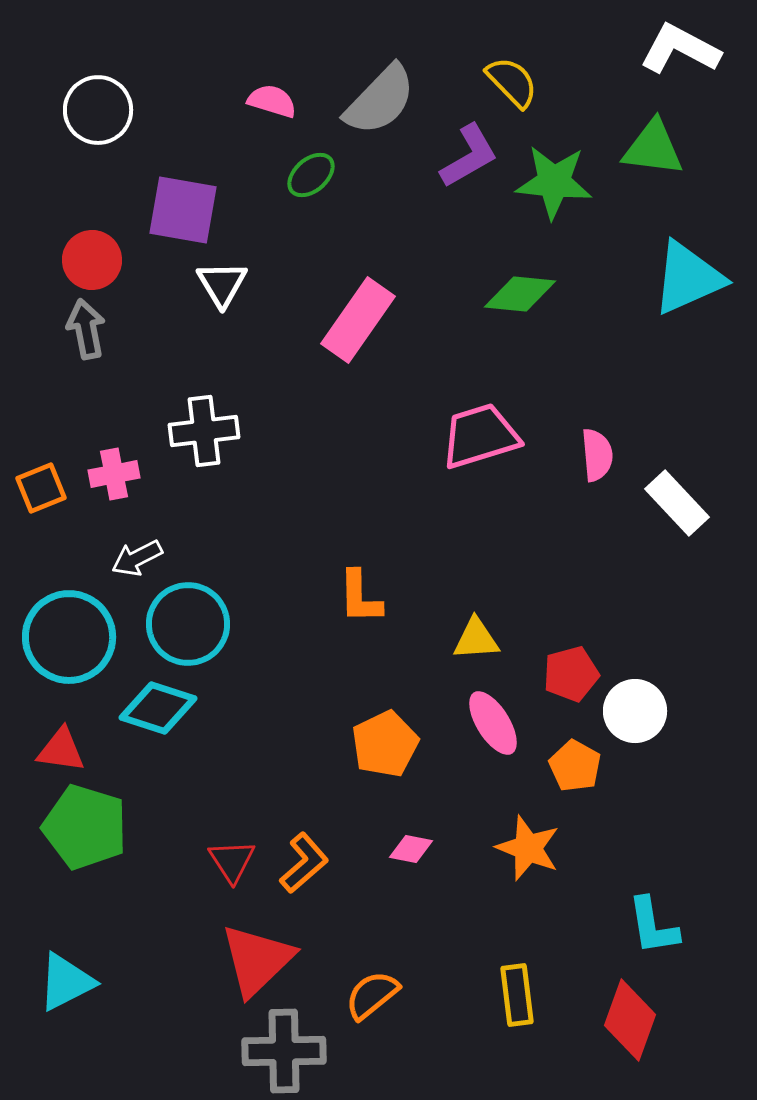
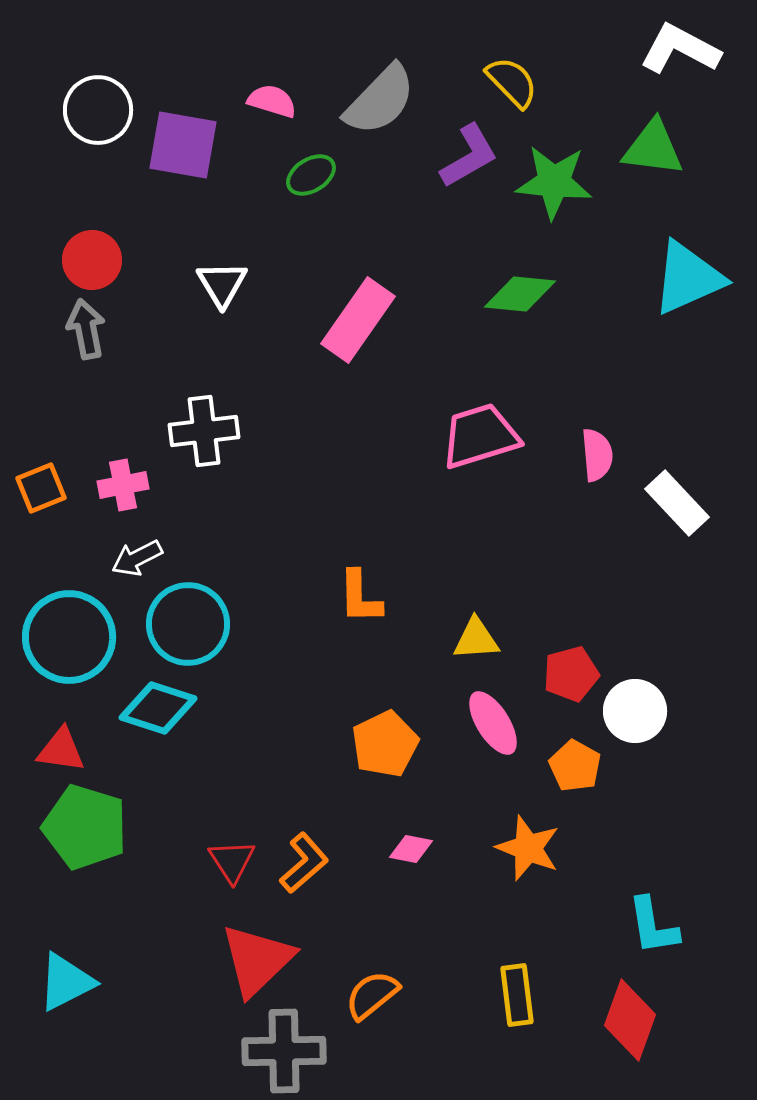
green ellipse at (311, 175): rotated 9 degrees clockwise
purple square at (183, 210): moved 65 px up
pink cross at (114, 474): moved 9 px right, 11 px down
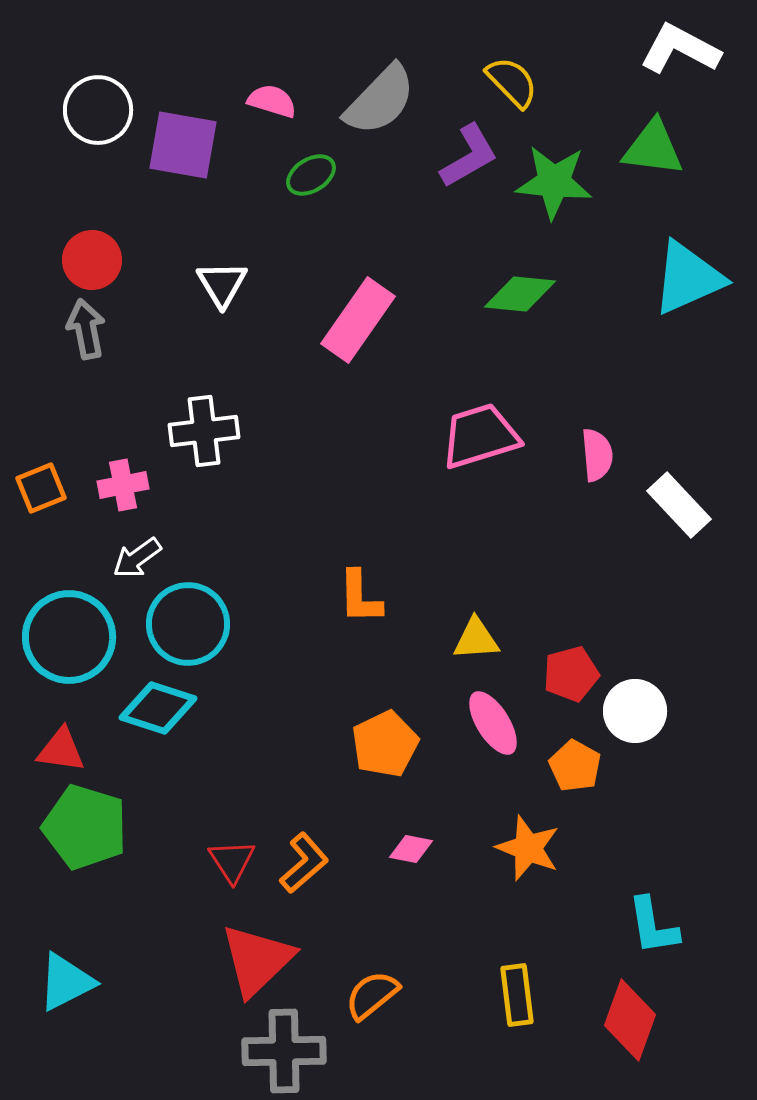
white rectangle at (677, 503): moved 2 px right, 2 px down
white arrow at (137, 558): rotated 9 degrees counterclockwise
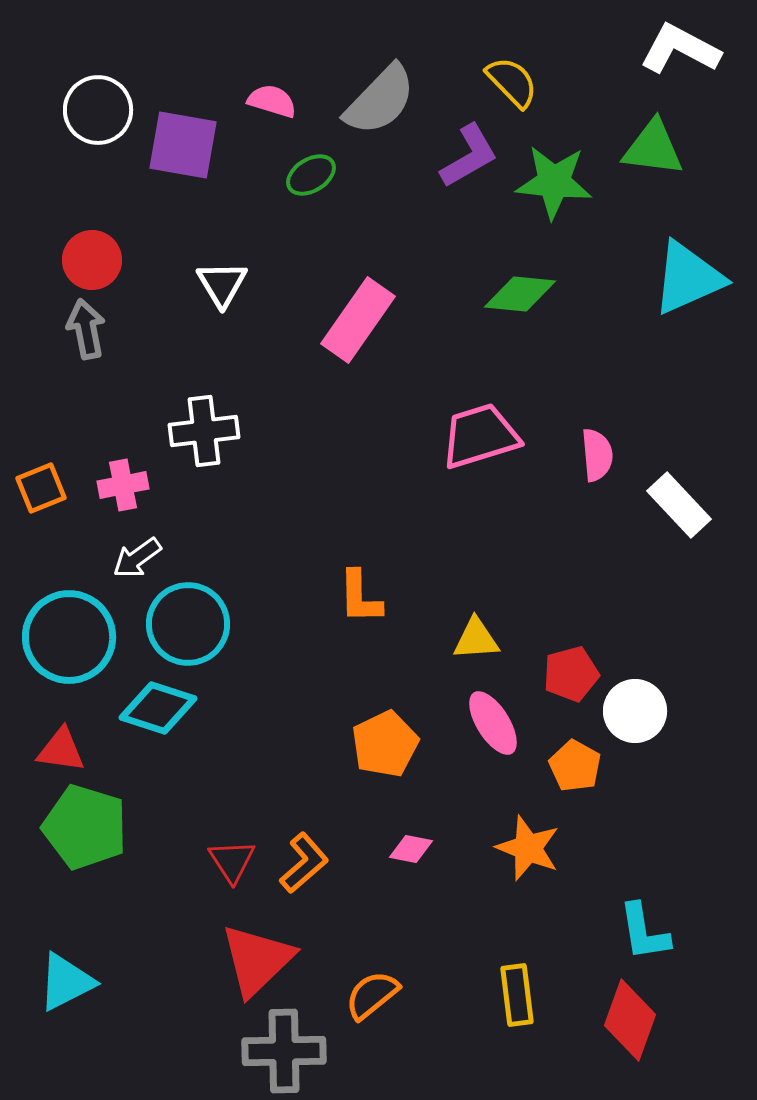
cyan L-shape at (653, 926): moved 9 px left, 6 px down
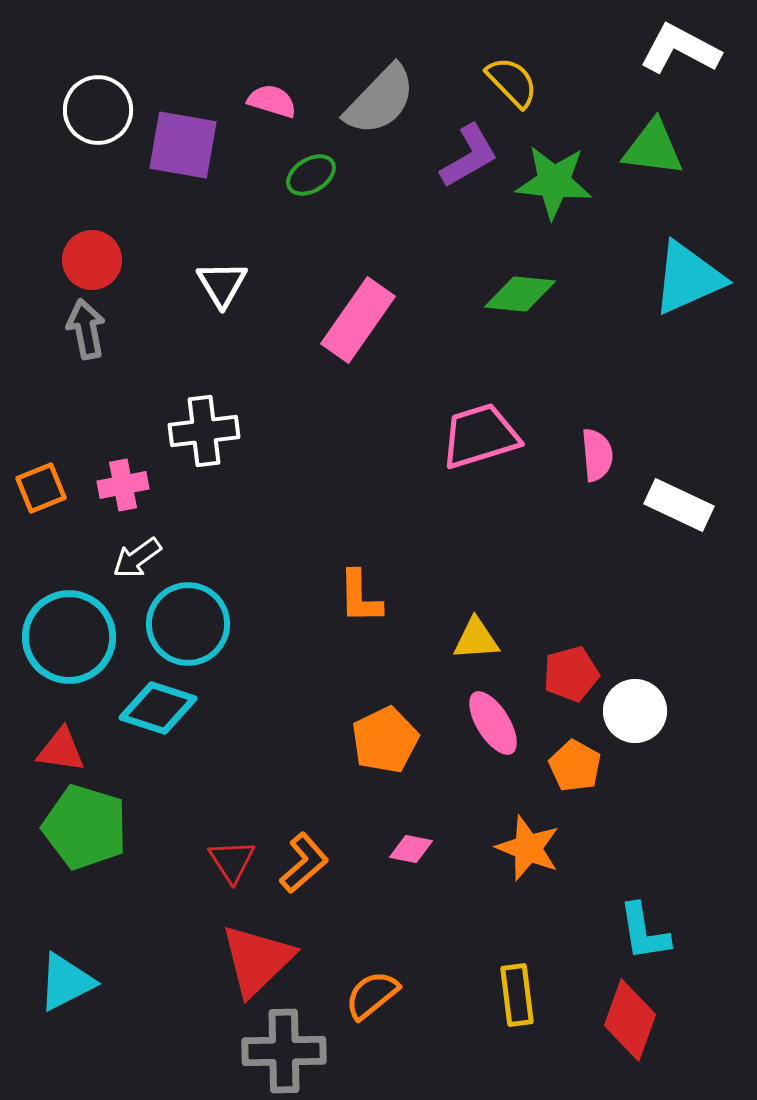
white rectangle at (679, 505): rotated 22 degrees counterclockwise
orange pentagon at (385, 744): moved 4 px up
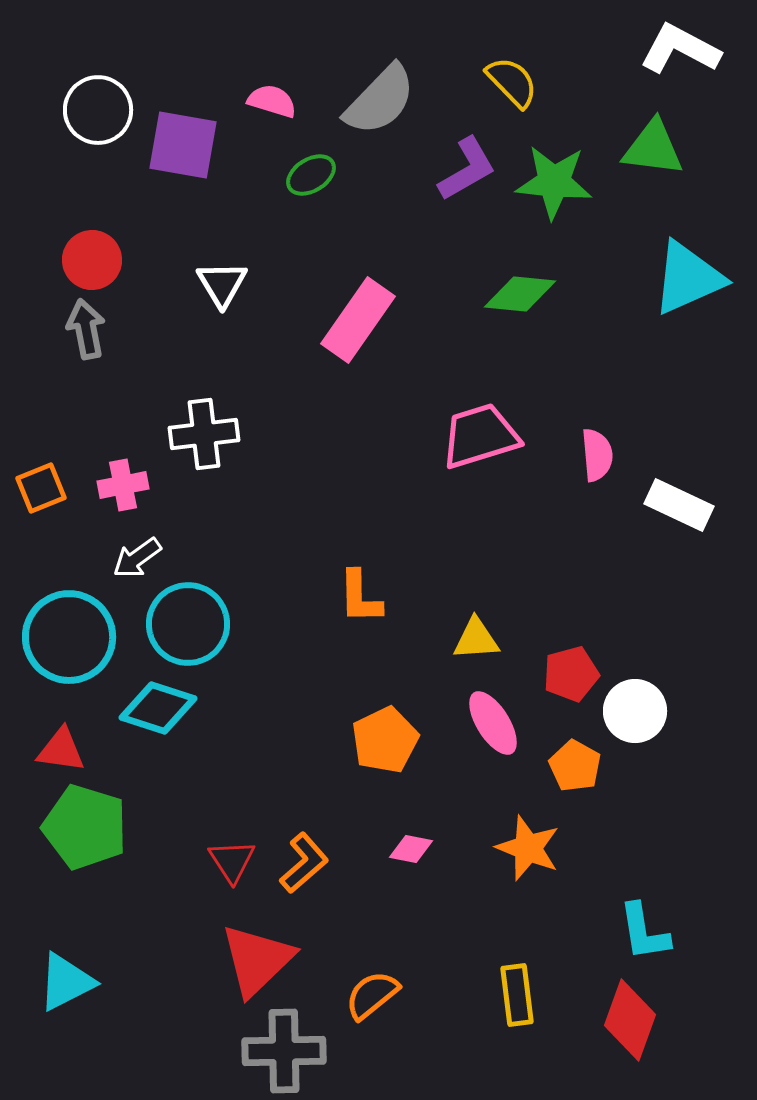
purple L-shape at (469, 156): moved 2 px left, 13 px down
white cross at (204, 431): moved 3 px down
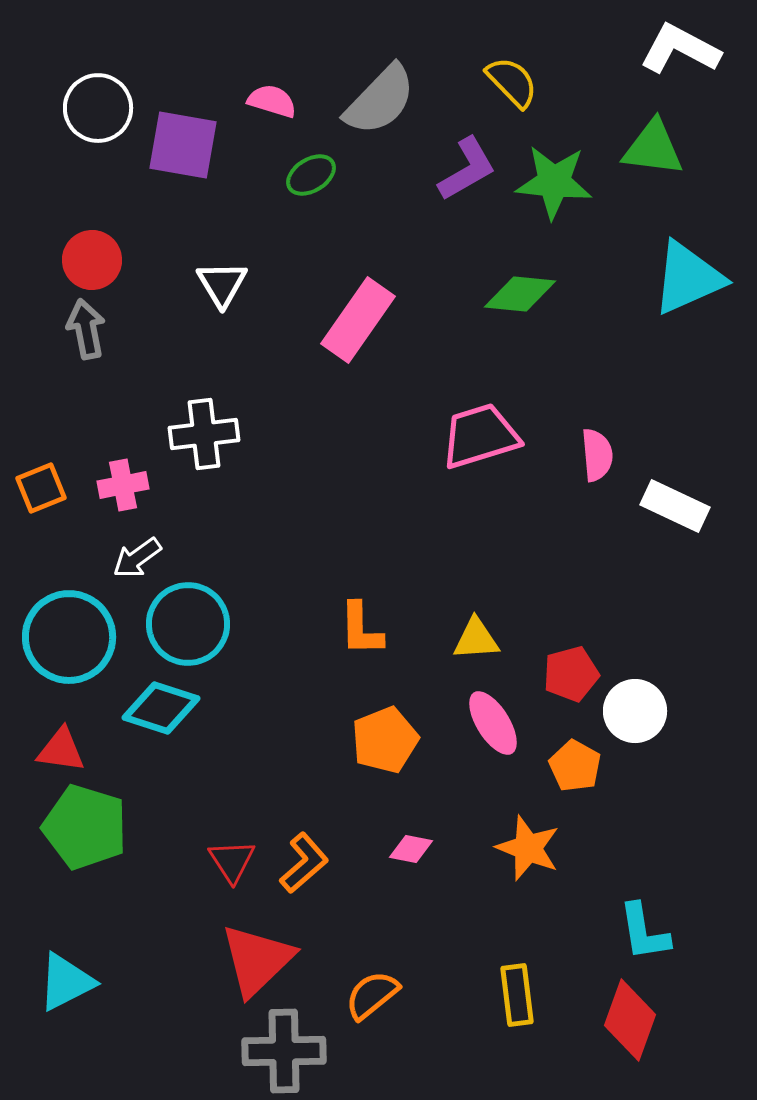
white circle at (98, 110): moved 2 px up
white rectangle at (679, 505): moved 4 px left, 1 px down
orange L-shape at (360, 597): moved 1 px right, 32 px down
cyan diamond at (158, 708): moved 3 px right
orange pentagon at (385, 740): rotated 4 degrees clockwise
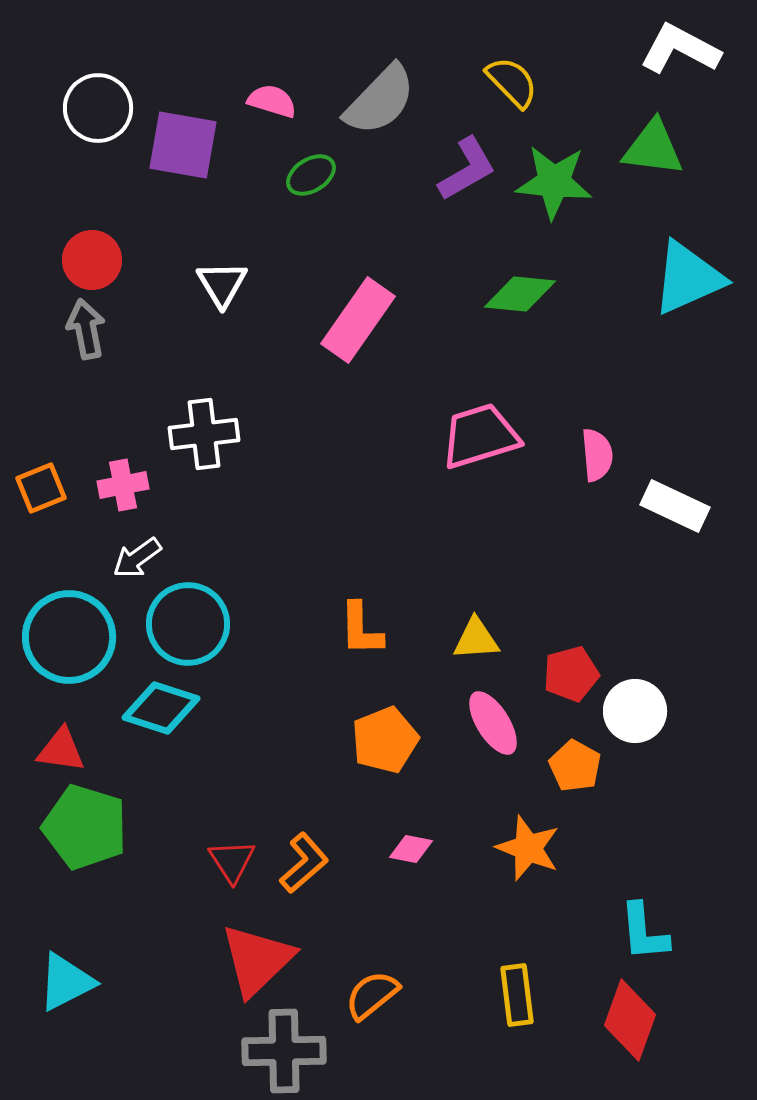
cyan L-shape at (644, 932): rotated 4 degrees clockwise
